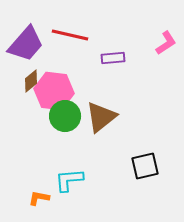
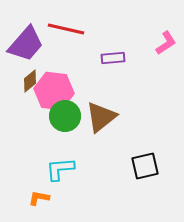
red line: moved 4 px left, 6 px up
brown diamond: moved 1 px left
cyan L-shape: moved 9 px left, 11 px up
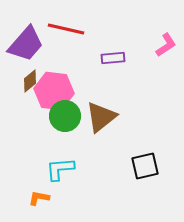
pink L-shape: moved 2 px down
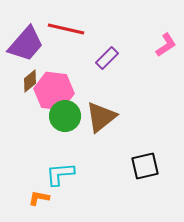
purple rectangle: moved 6 px left; rotated 40 degrees counterclockwise
cyan L-shape: moved 5 px down
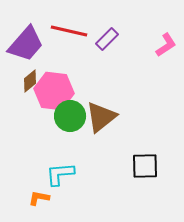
red line: moved 3 px right, 2 px down
purple rectangle: moved 19 px up
green circle: moved 5 px right
black square: rotated 12 degrees clockwise
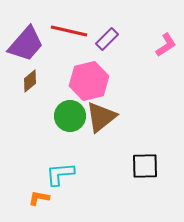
pink hexagon: moved 35 px right, 10 px up; rotated 21 degrees counterclockwise
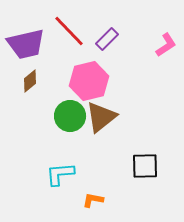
red line: rotated 33 degrees clockwise
purple trapezoid: rotated 36 degrees clockwise
orange L-shape: moved 54 px right, 2 px down
